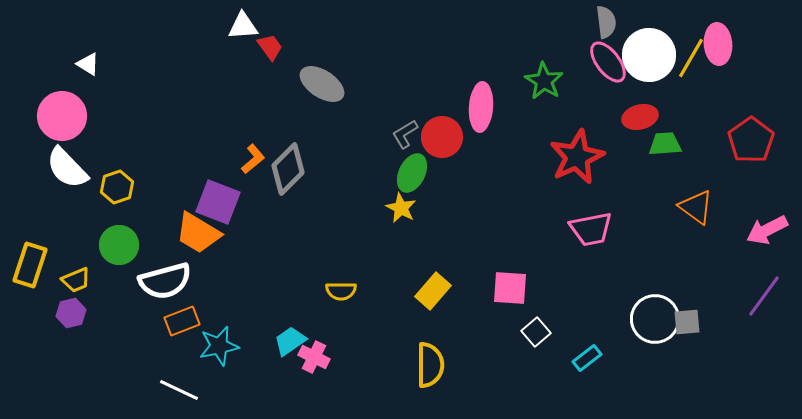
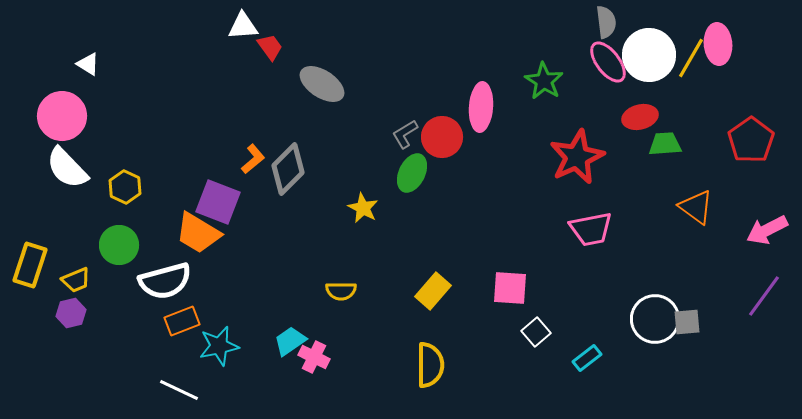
yellow hexagon at (117, 187): moved 8 px right; rotated 16 degrees counterclockwise
yellow star at (401, 208): moved 38 px left
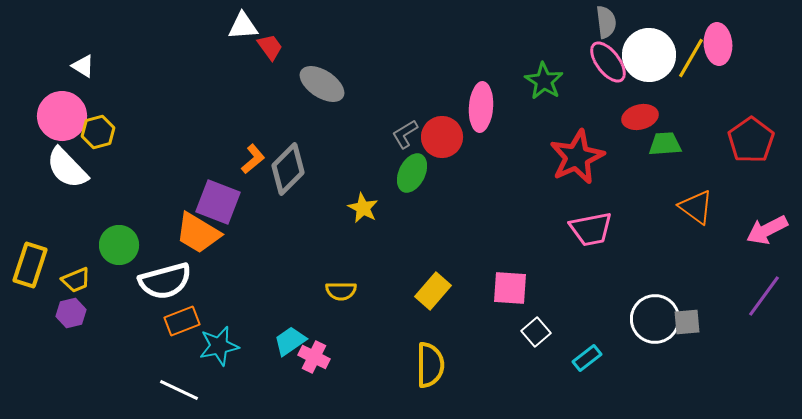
white triangle at (88, 64): moved 5 px left, 2 px down
yellow hexagon at (125, 187): moved 27 px left, 55 px up; rotated 20 degrees clockwise
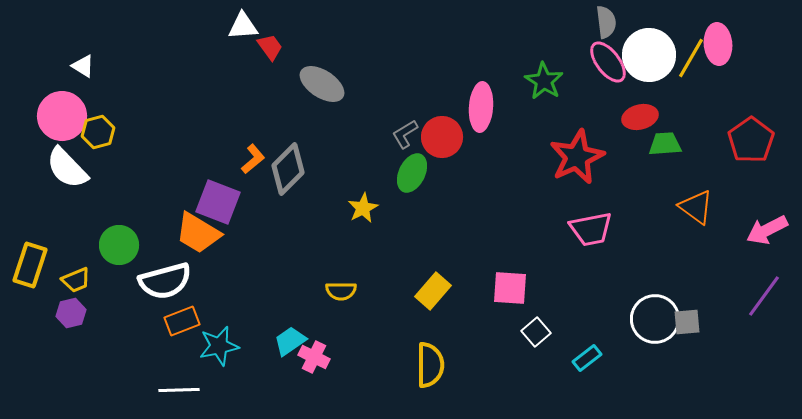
yellow star at (363, 208): rotated 16 degrees clockwise
white line at (179, 390): rotated 27 degrees counterclockwise
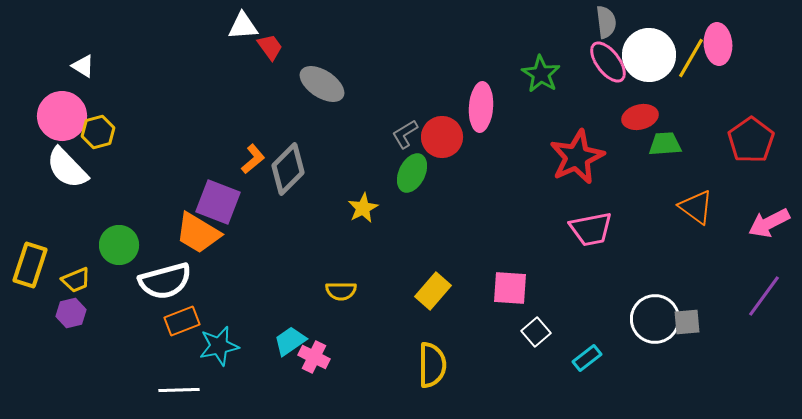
green star at (544, 81): moved 3 px left, 7 px up
pink arrow at (767, 230): moved 2 px right, 7 px up
yellow semicircle at (430, 365): moved 2 px right
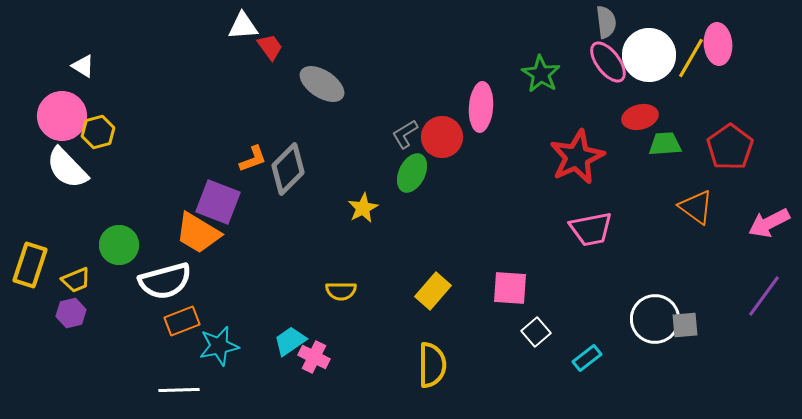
red pentagon at (751, 140): moved 21 px left, 7 px down
orange L-shape at (253, 159): rotated 20 degrees clockwise
gray square at (687, 322): moved 2 px left, 3 px down
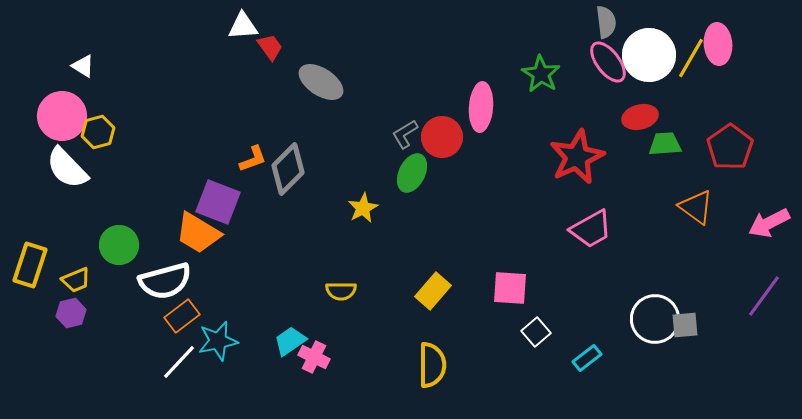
gray ellipse at (322, 84): moved 1 px left, 2 px up
pink trapezoid at (591, 229): rotated 18 degrees counterclockwise
orange rectangle at (182, 321): moved 5 px up; rotated 16 degrees counterclockwise
cyan star at (219, 346): moved 1 px left, 5 px up
white line at (179, 390): moved 28 px up; rotated 45 degrees counterclockwise
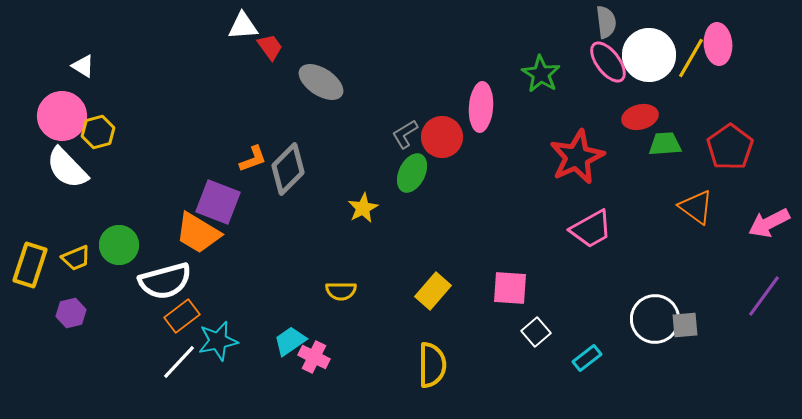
yellow trapezoid at (76, 280): moved 22 px up
